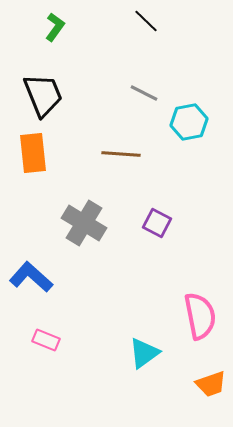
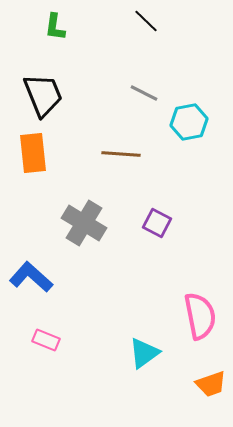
green L-shape: rotated 152 degrees clockwise
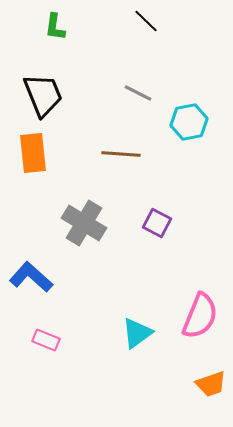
gray line: moved 6 px left
pink semicircle: rotated 33 degrees clockwise
cyan triangle: moved 7 px left, 20 px up
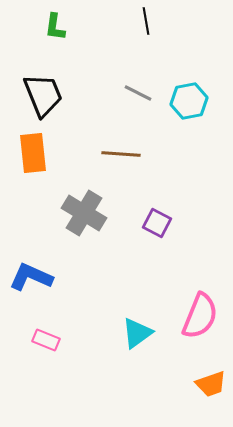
black line: rotated 36 degrees clockwise
cyan hexagon: moved 21 px up
gray cross: moved 10 px up
blue L-shape: rotated 18 degrees counterclockwise
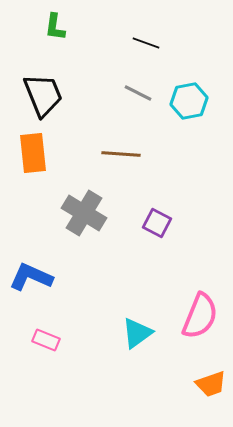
black line: moved 22 px down; rotated 60 degrees counterclockwise
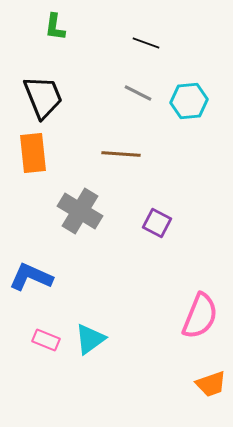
black trapezoid: moved 2 px down
cyan hexagon: rotated 6 degrees clockwise
gray cross: moved 4 px left, 2 px up
cyan triangle: moved 47 px left, 6 px down
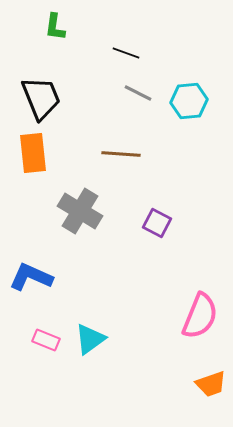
black line: moved 20 px left, 10 px down
black trapezoid: moved 2 px left, 1 px down
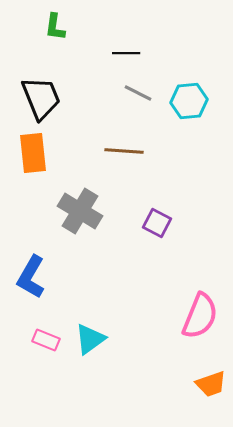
black line: rotated 20 degrees counterclockwise
brown line: moved 3 px right, 3 px up
blue L-shape: rotated 84 degrees counterclockwise
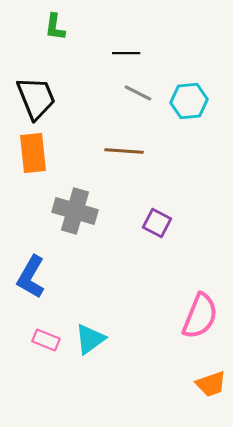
black trapezoid: moved 5 px left
gray cross: moved 5 px left; rotated 15 degrees counterclockwise
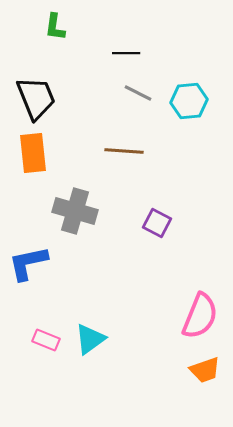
blue L-shape: moved 3 px left, 14 px up; rotated 48 degrees clockwise
orange trapezoid: moved 6 px left, 14 px up
